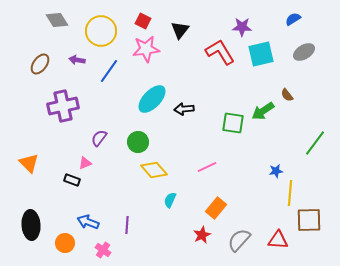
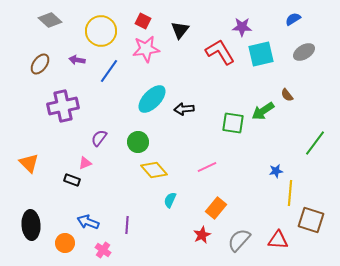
gray diamond: moved 7 px left; rotated 15 degrees counterclockwise
brown square: moved 2 px right; rotated 20 degrees clockwise
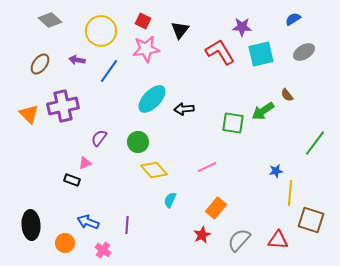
orange triangle: moved 49 px up
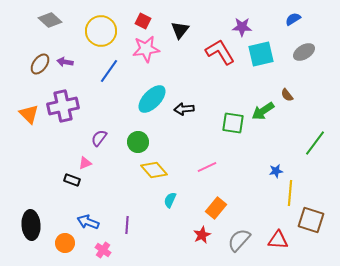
purple arrow: moved 12 px left, 2 px down
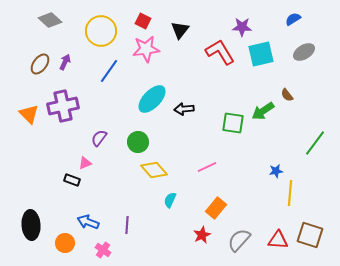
purple arrow: rotated 105 degrees clockwise
brown square: moved 1 px left, 15 px down
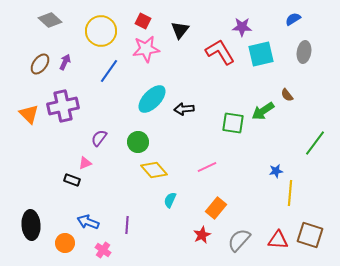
gray ellipse: rotated 50 degrees counterclockwise
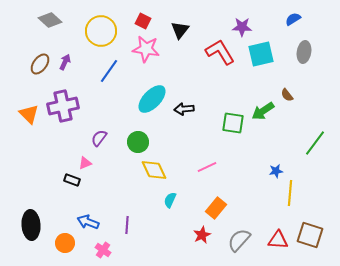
pink star: rotated 16 degrees clockwise
yellow diamond: rotated 16 degrees clockwise
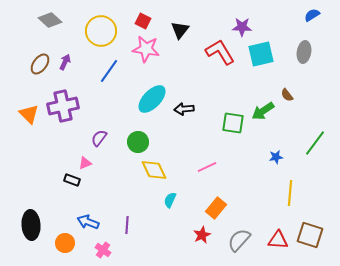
blue semicircle: moved 19 px right, 4 px up
blue star: moved 14 px up
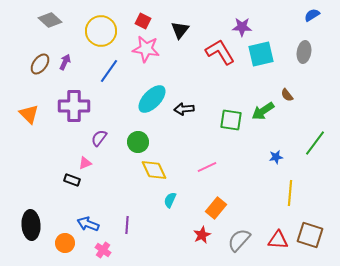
purple cross: moved 11 px right; rotated 12 degrees clockwise
green square: moved 2 px left, 3 px up
blue arrow: moved 2 px down
